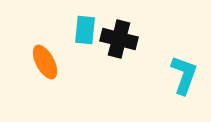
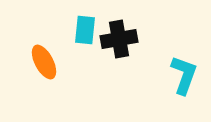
black cross: rotated 24 degrees counterclockwise
orange ellipse: moved 1 px left
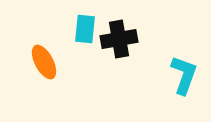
cyan rectangle: moved 1 px up
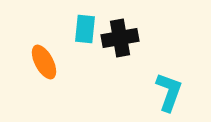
black cross: moved 1 px right, 1 px up
cyan L-shape: moved 15 px left, 17 px down
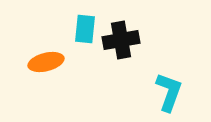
black cross: moved 1 px right, 2 px down
orange ellipse: moved 2 px right; rotated 76 degrees counterclockwise
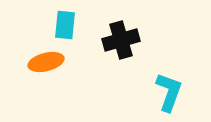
cyan rectangle: moved 20 px left, 4 px up
black cross: rotated 6 degrees counterclockwise
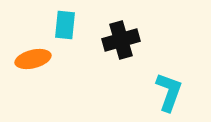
orange ellipse: moved 13 px left, 3 px up
